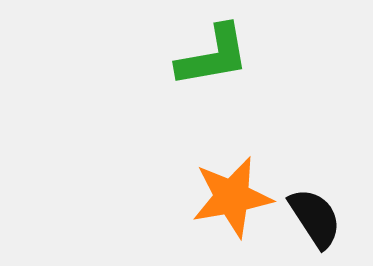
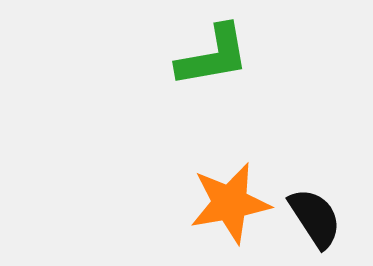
orange star: moved 2 px left, 6 px down
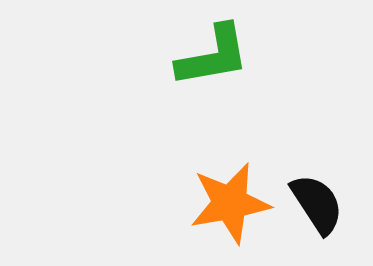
black semicircle: moved 2 px right, 14 px up
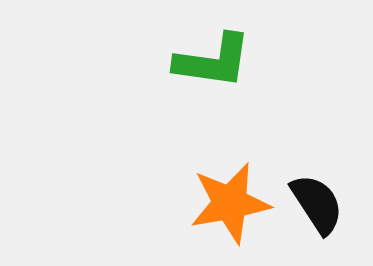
green L-shape: moved 5 px down; rotated 18 degrees clockwise
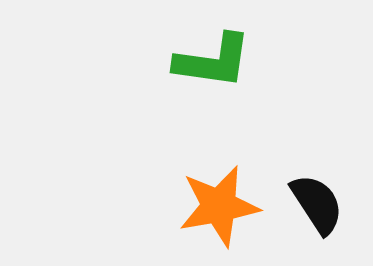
orange star: moved 11 px left, 3 px down
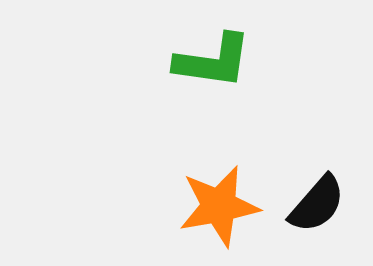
black semicircle: rotated 74 degrees clockwise
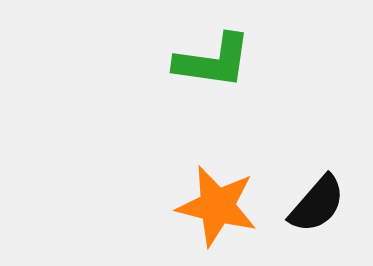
orange star: moved 2 px left; rotated 24 degrees clockwise
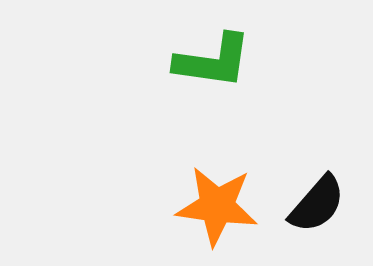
orange star: rotated 6 degrees counterclockwise
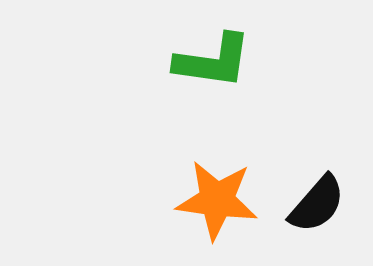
orange star: moved 6 px up
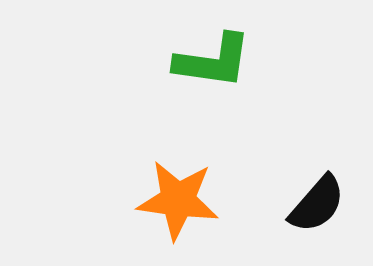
orange star: moved 39 px left
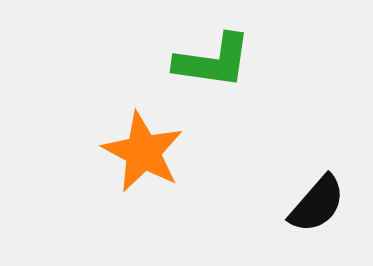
orange star: moved 35 px left, 48 px up; rotated 20 degrees clockwise
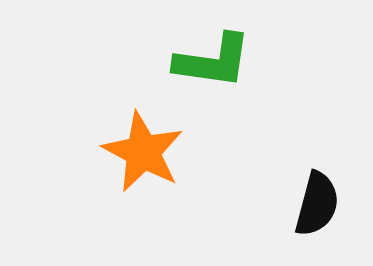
black semicircle: rotated 26 degrees counterclockwise
